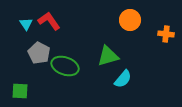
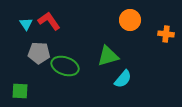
gray pentagon: rotated 25 degrees counterclockwise
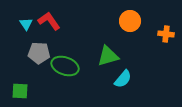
orange circle: moved 1 px down
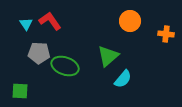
red L-shape: moved 1 px right
green triangle: rotated 25 degrees counterclockwise
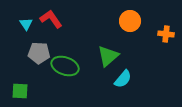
red L-shape: moved 1 px right, 2 px up
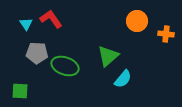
orange circle: moved 7 px right
gray pentagon: moved 2 px left
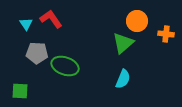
green triangle: moved 15 px right, 13 px up
cyan semicircle: rotated 18 degrees counterclockwise
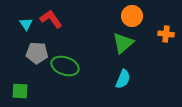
orange circle: moved 5 px left, 5 px up
